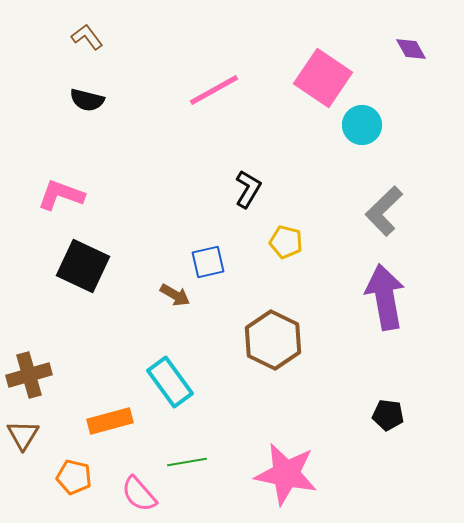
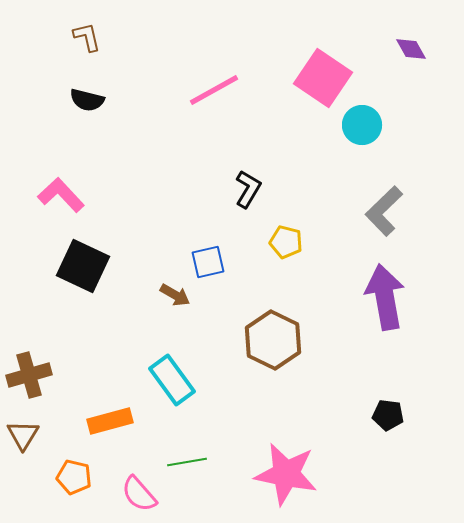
brown L-shape: rotated 24 degrees clockwise
pink L-shape: rotated 27 degrees clockwise
cyan rectangle: moved 2 px right, 2 px up
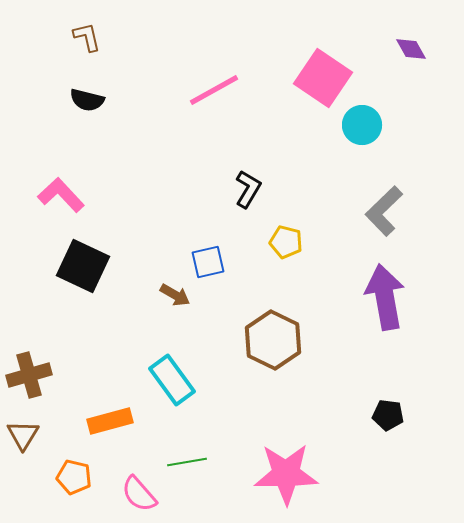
pink star: rotated 12 degrees counterclockwise
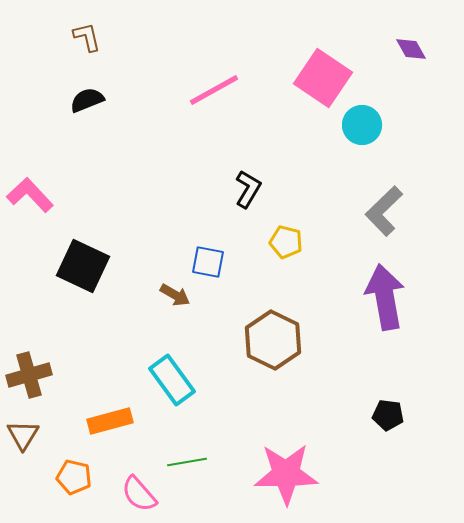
black semicircle: rotated 144 degrees clockwise
pink L-shape: moved 31 px left
blue square: rotated 24 degrees clockwise
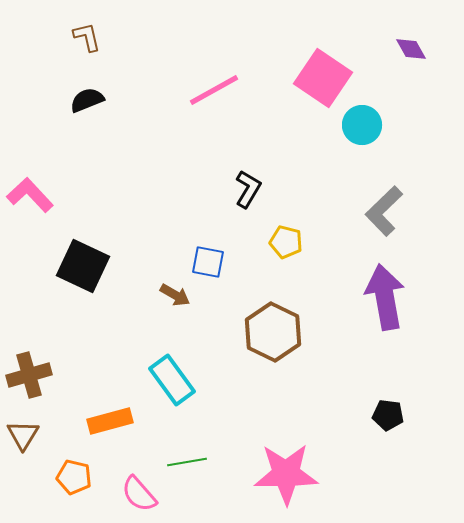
brown hexagon: moved 8 px up
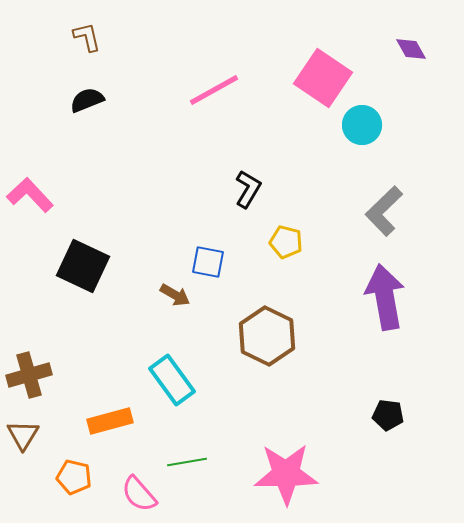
brown hexagon: moved 6 px left, 4 px down
